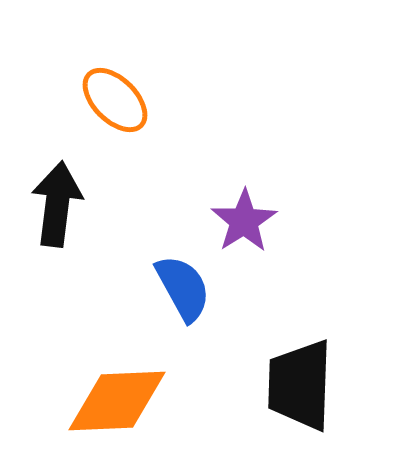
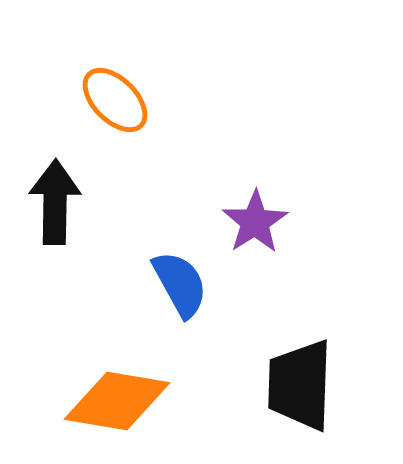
black arrow: moved 2 px left, 2 px up; rotated 6 degrees counterclockwise
purple star: moved 11 px right, 1 px down
blue semicircle: moved 3 px left, 4 px up
orange diamond: rotated 12 degrees clockwise
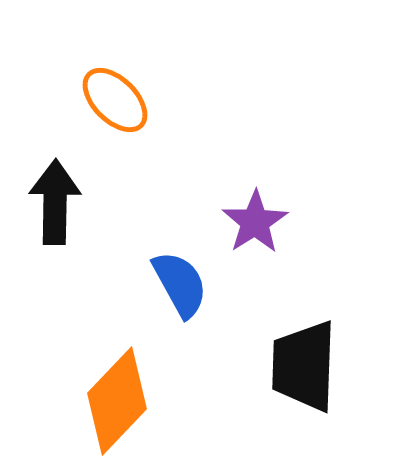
black trapezoid: moved 4 px right, 19 px up
orange diamond: rotated 56 degrees counterclockwise
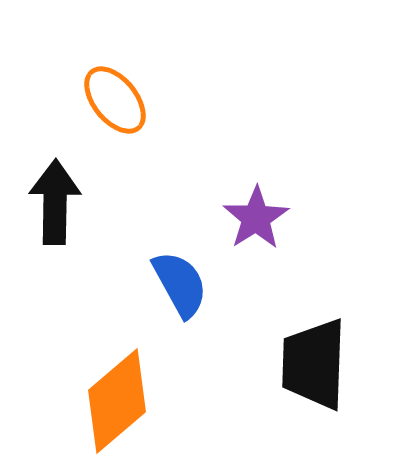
orange ellipse: rotated 6 degrees clockwise
purple star: moved 1 px right, 4 px up
black trapezoid: moved 10 px right, 2 px up
orange diamond: rotated 6 degrees clockwise
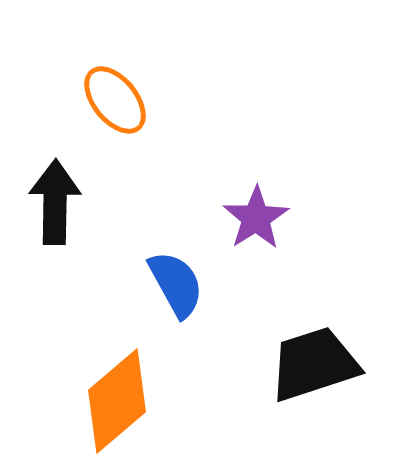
blue semicircle: moved 4 px left
black trapezoid: rotated 70 degrees clockwise
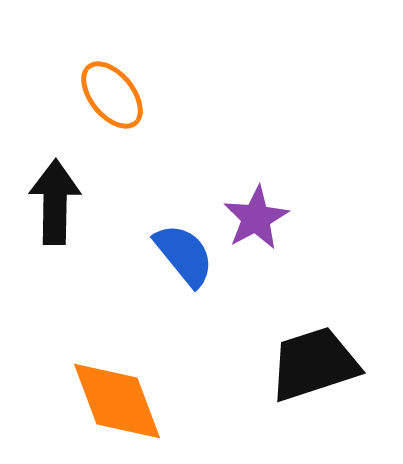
orange ellipse: moved 3 px left, 5 px up
purple star: rotated 4 degrees clockwise
blue semicircle: moved 8 px right, 29 px up; rotated 10 degrees counterclockwise
orange diamond: rotated 70 degrees counterclockwise
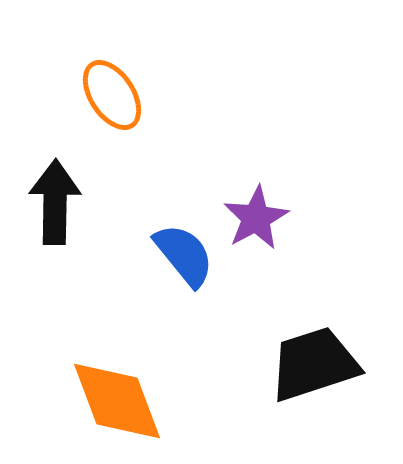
orange ellipse: rotated 6 degrees clockwise
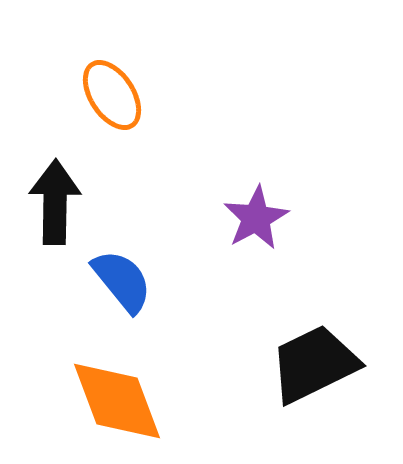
blue semicircle: moved 62 px left, 26 px down
black trapezoid: rotated 8 degrees counterclockwise
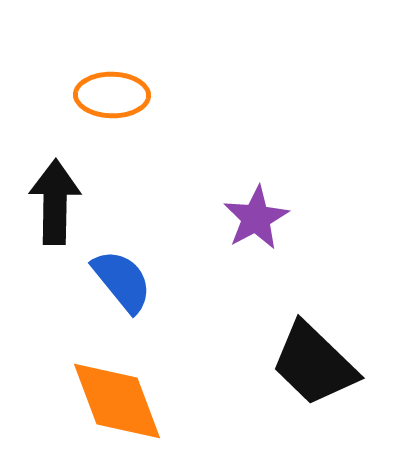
orange ellipse: rotated 56 degrees counterclockwise
black trapezoid: rotated 110 degrees counterclockwise
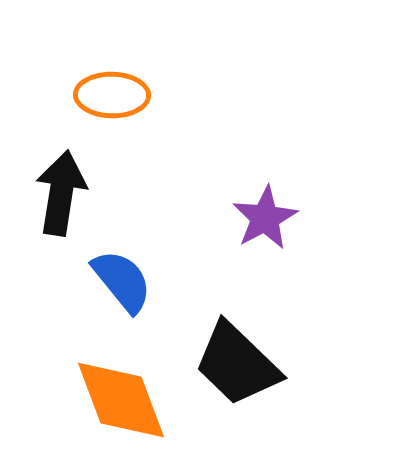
black arrow: moved 6 px right, 9 px up; rotated 8 degrees clockwise
purple star: moved 9 px right
black trapezoid: moved 77 px left
orange diamond: moved 4 px right, 1 px up
